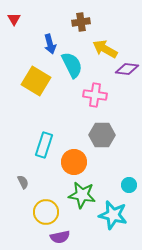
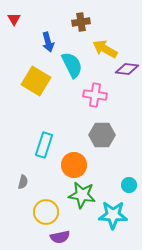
blue arrow: moved 2 px left, 2 px up
orange circle: moved 3 px down
gray semicircle: rotated 40 degrees clockwise
cyan star: rotated 12 degrees counterclockwise
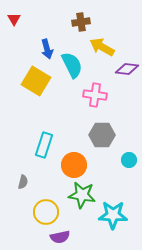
blue arrow: moved 1 px left, 7 px down
yellow arrow: moved 3 px left, 2 px up
cyan circle: moved 25 px up
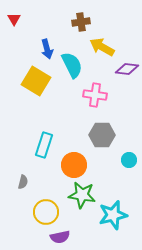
cyan star: rotated 16 degrees counterclockwise
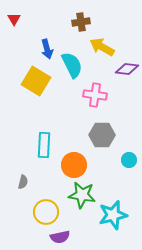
cyan rectangle: rotated 15 degrees counterclockwise
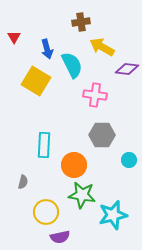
red triangle: moved 18 px down
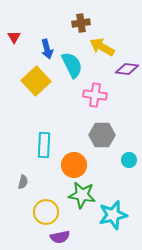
brown cross: moved 1 px down
yellow square: rotated 16 degrees clockwise
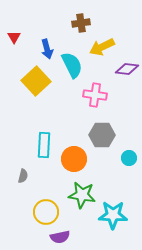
yellow arrow: rotated 55 degrees counterclockwise
cyan circle: moved 2 px up
orange circle: moved 6 px up
gray semicircle: moved 6 px up
cyan star: rotated 16 degrees clockwise
